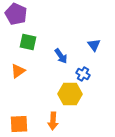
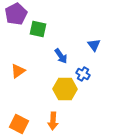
purple pentagon: rotated 20 degrees clockwise
green square: moved 10 px right, 13 px up
yellow hexagon: moved 5 px left, 5 px up
orange square: rotated 30 degrees clockwise
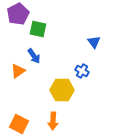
purple pentagon: moved 2 px right
blue triangle: moved 3 px up
blue arrow: moved 27 px left
blue cross: moved 1 px left, 3 px up
yellow hexagon: moved 3 px left, 1 px down
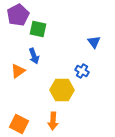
purple pentagon: moved 1 px down
blue arrow: rotated 14 degrees clockwise
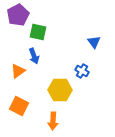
green square: moved 3 px down
yellow hexagon: moved 2 px left
orange square: moved 18 px up
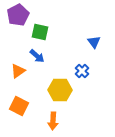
green square: moved 2 px right
blue arrow: moved 3 px right; rotated 28 degrees counterclockwise
blue cross: rotated 16 degrees clockwise
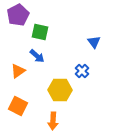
orange square: moved 1 px left
